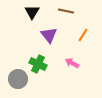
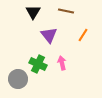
black triangle: moved 1 px right
pink arrow: moved 10 px left; rotated 48 degrees clockwise
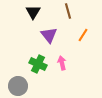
brown line: moved 2 px right; rotated 63 degrees clockwise
gray circle: moved 7 px down
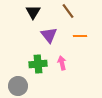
brown line: rotated 21 degrees counterclockwise
orange line: moved 3 px left, 1 px down; rotated 56 degrees clockwise
green cross: rotated 30 degrees counterclockwise
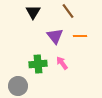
purple triangle: moved 6 px right, 1 px down
pink arrow: rotated 24 degrees counterclockwise
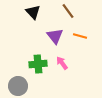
black triangle: rotated 14 degrees counterclockwise
orange line: rotated 16 degrees clockwise
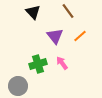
orange line: rotated 56 degrees counterclockwise
green cross: rotated 12 degrees counterclockwise
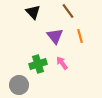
orange line: rotated 64 degrees counterclockwise
gray circle: moved 1 px right, 1 px up
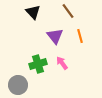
gray circle: moved 1 px left
